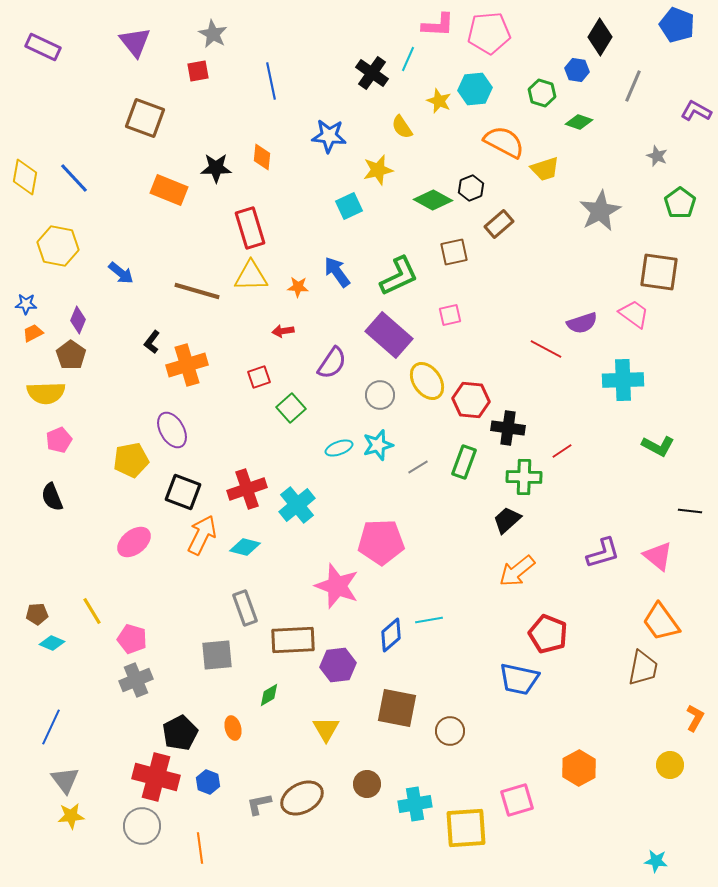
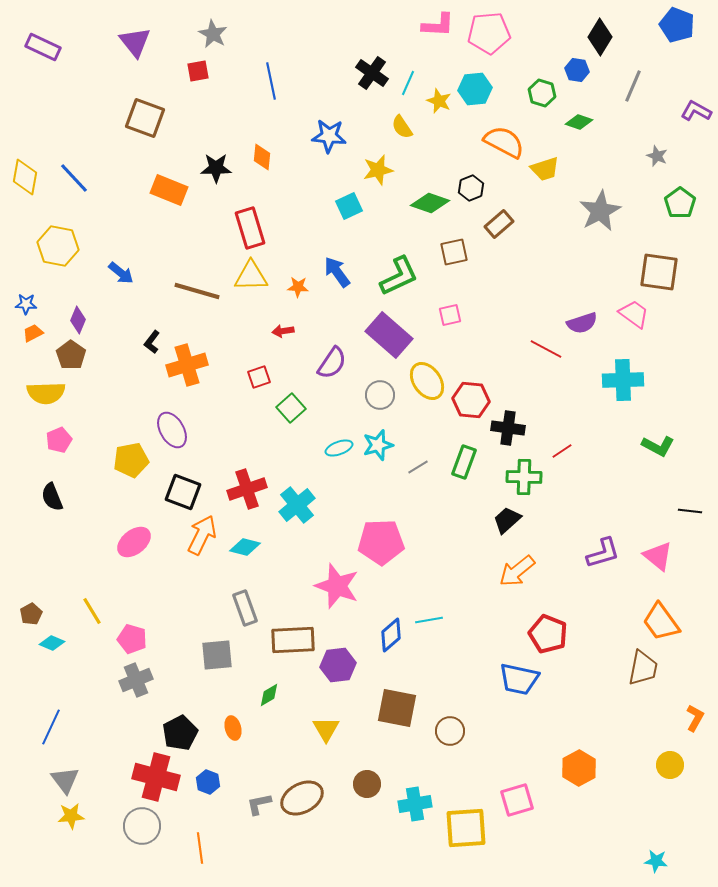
cyan line at (408, 59): moved 24 px down
green diamond at (433, 200): moved 3 px left, 3 px down; rotated 9 degrees counterclockwise
brown pentagon at (37, 614): moved 6 px left; rotated 25 degrees counterclockwise
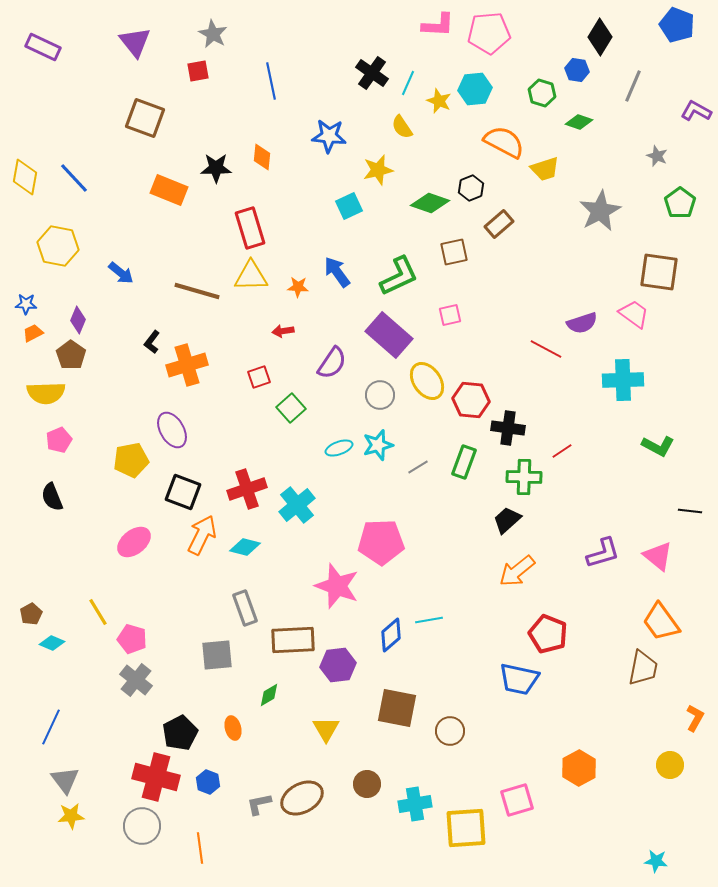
yellow line at (92, 611): moved 6 px right, 1 px down
gray cross at (136, 680): rotated 28 degrees counterclockwise
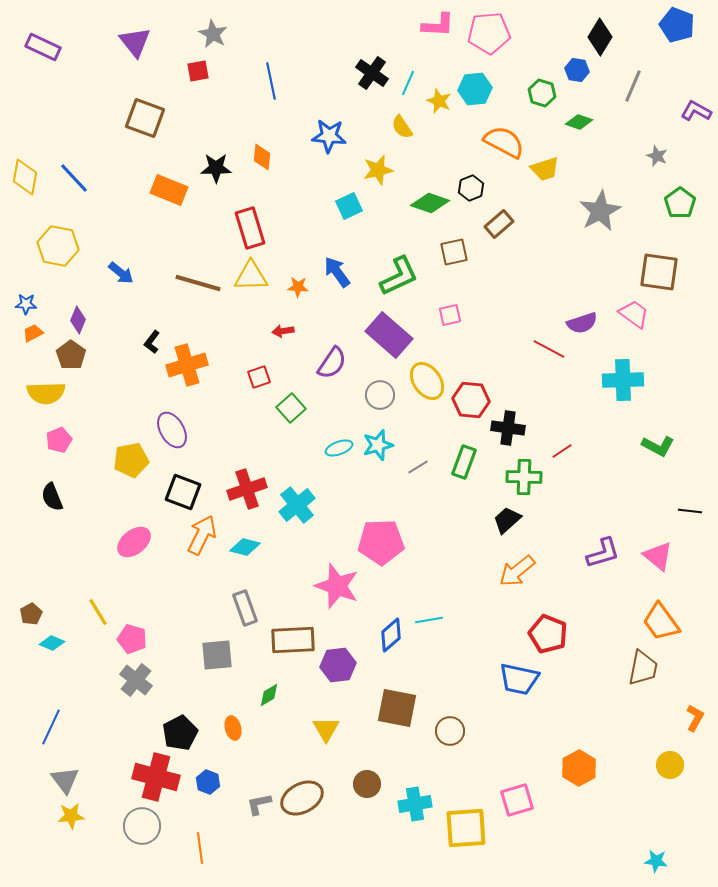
brown line at (197, 291): moved 1 px right, 8 px up
red line at (546, 349): moved 3 px right
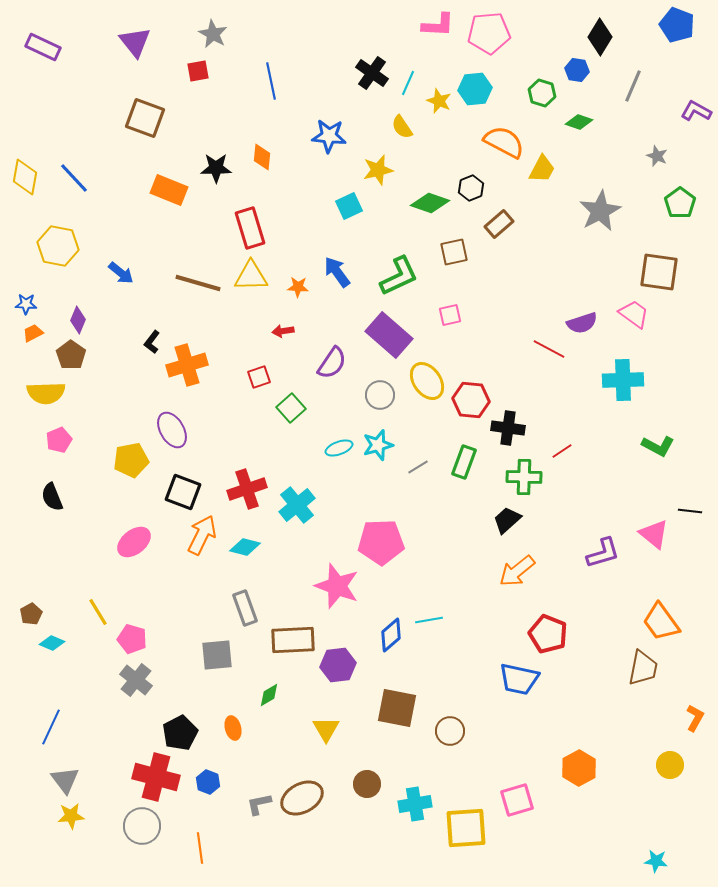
yellow trapezoid at (545, 169): moved 3 px left; rotated 44 degrees counterclockwise
pink triangle at (658, 556): moved 4 px left, 22 px up
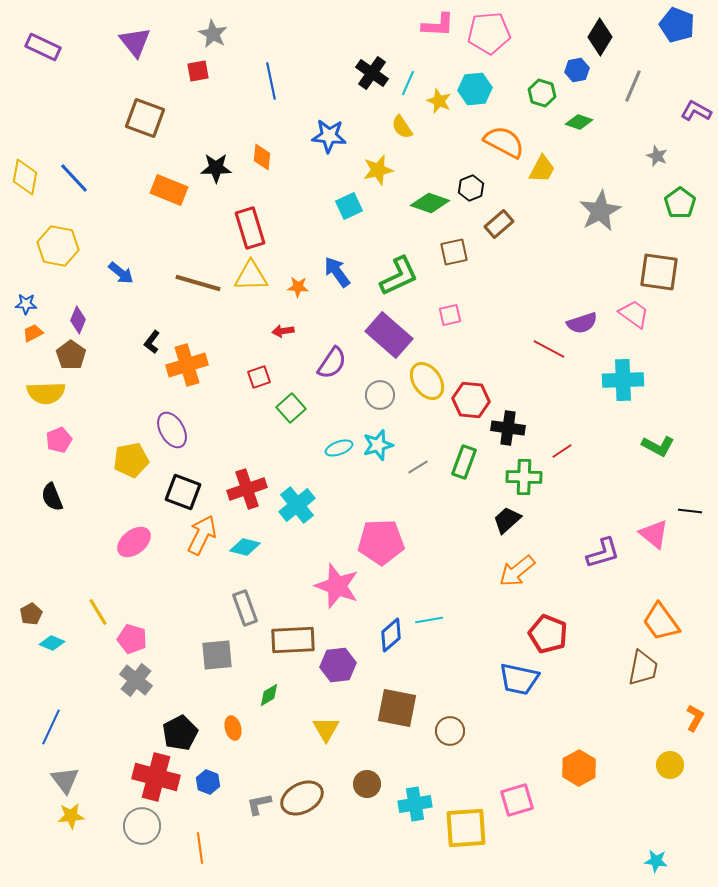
blue hexagon at (577, 70): rotated 20 degrees counterclockwise
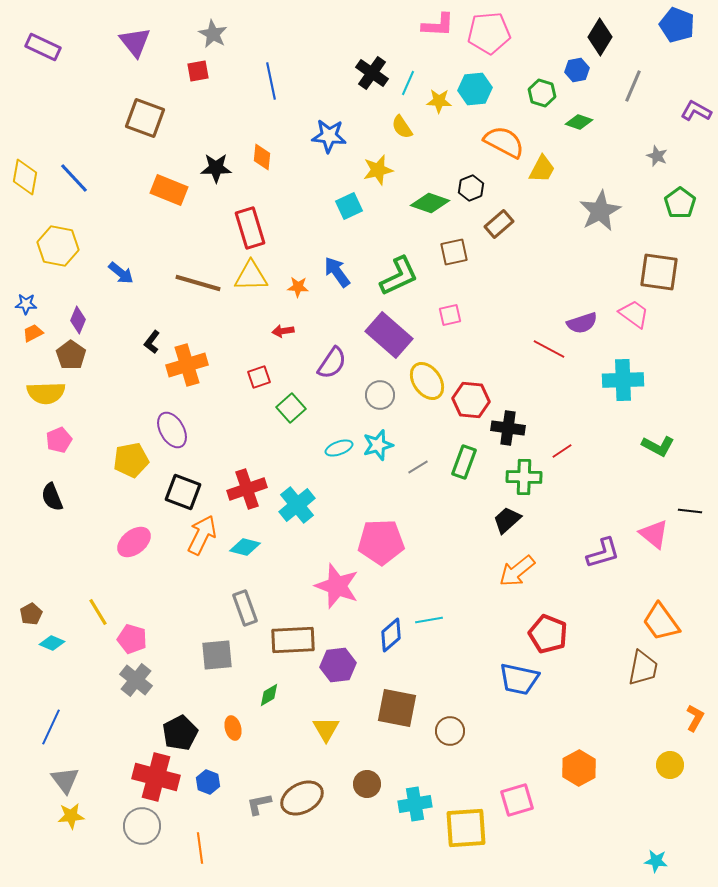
yellow star at (439, 101): rotated 20 degrees counterclockwise
